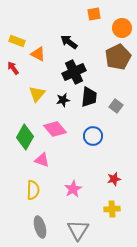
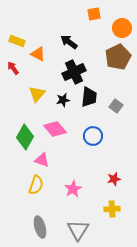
yellow semicircle: moved 3 px right, 5 px up; rotated 18 degrees clockwise
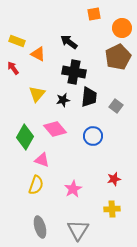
black cross: rotated 35 degrees clockwise
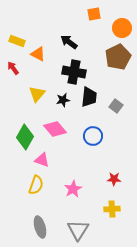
red star: rotated 16 degrees clockwise
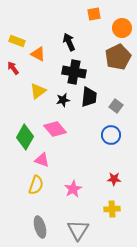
black arrow: rotated 30 degrees clockwise
yellow triangle: moved 1 px right, 3 px up; rotated 12 degrees clockwise
blue circle: moved 18 px right, 1 px up
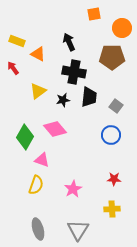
brown pentagon: moved 6 px left; rotated 25 degrees clockwise
gray ellipse: moved 2 px left, 2 px down
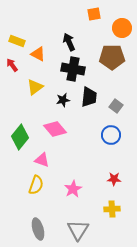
red arrow: moved 1 px left, 3 px up
black cross: moved 1 px left, 3 px up
yellow triangle: moved 3 px left, 4 px up
green diamond: moved 5 px left; rotated 10 degrees clockwise
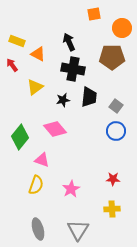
blue circle: moved 5 px right, 4 px up
red star: moved 1 px left
pink star: moved 2 px left
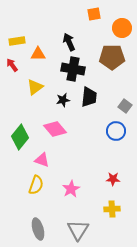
yellow rectangle: rotated 28 degrees counterclockwise
orange triangle: rotated 28 degrees counterclockwise
gray square: moved 9 px right
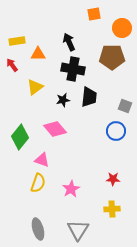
gray square: rotated 16 degrees counterclockwise
yellow semicircle: moved 2 px right, 2 px up
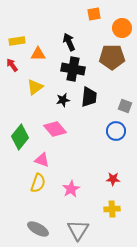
gray ellipse: rotated 45 degrees counterclockwise
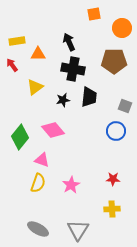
brown pentagon: moved 2 px right, 4 px down
pink diamond: moved 2 px left, 1 px down
pink star: moved 4 px up
